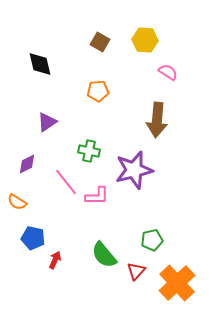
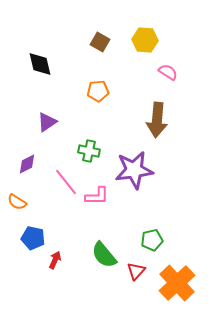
purple star: rotated 6 degrees clockwise
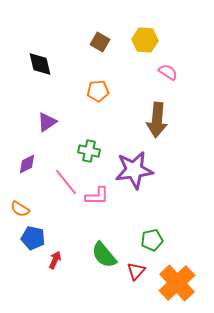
orange semicircle: moved 3 px right, 7 px down
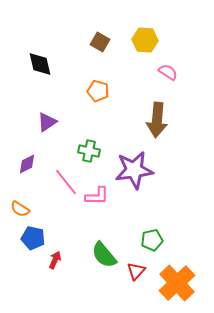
orange pentagon: rotated 20 degrees clockwise
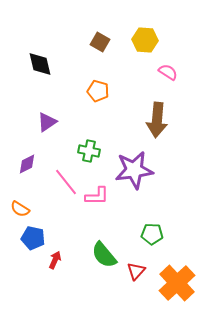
green pentagon: moved 6 px up; rotated 15 degrees clockwise
